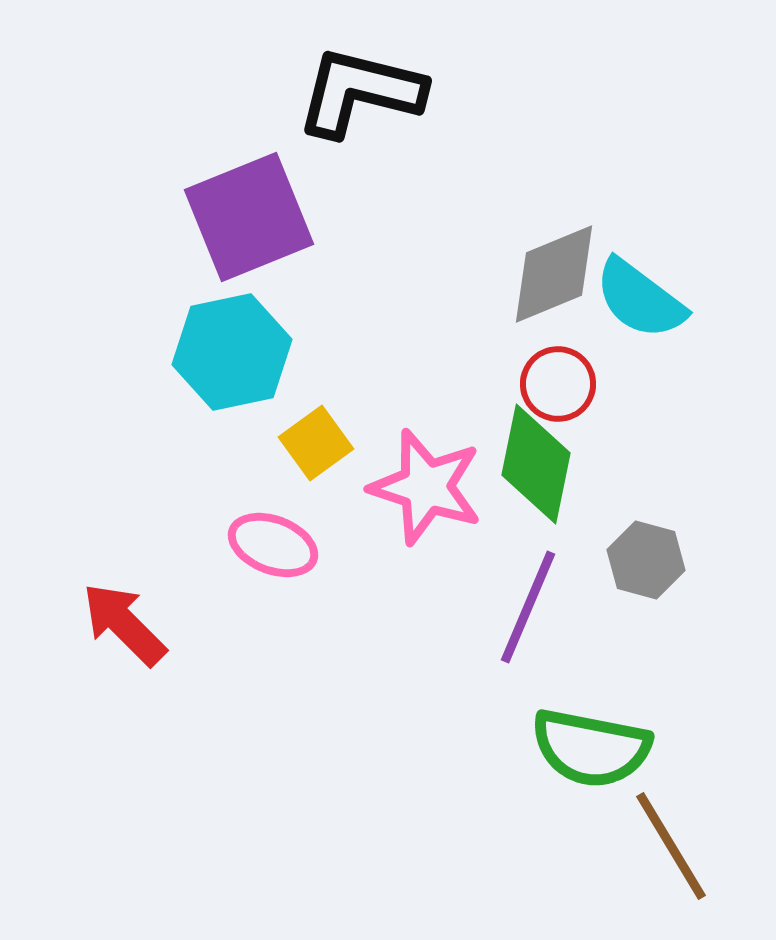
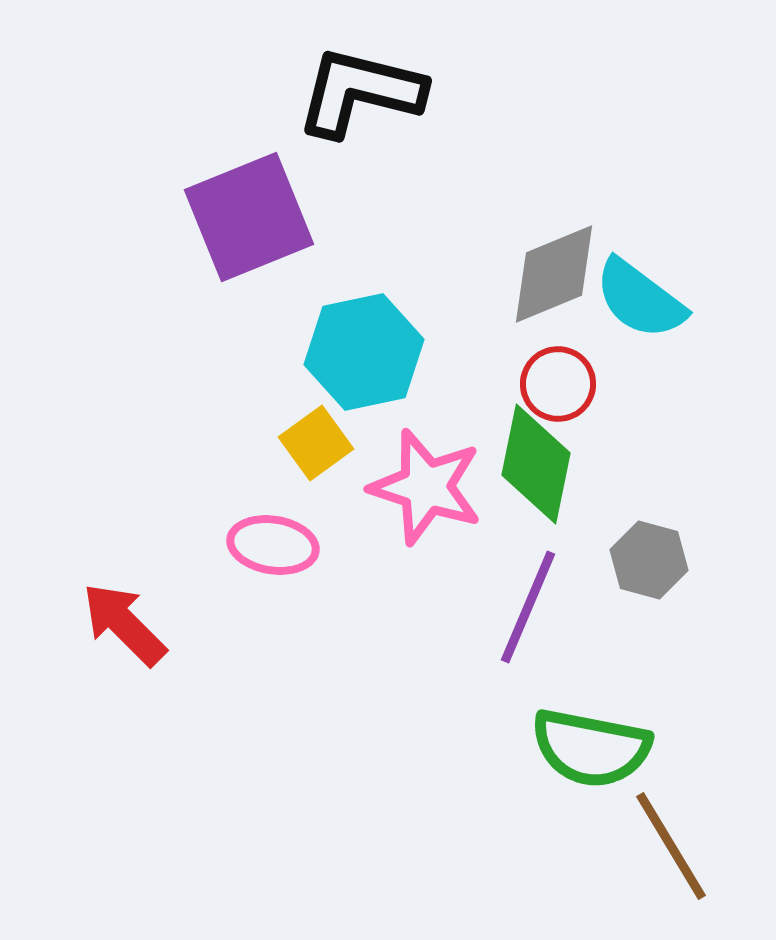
cyan hexagon: moved 132 px right
pink ellipse: rotated 12 degrees counterclockwise
gray hexagon: moved 3 px right
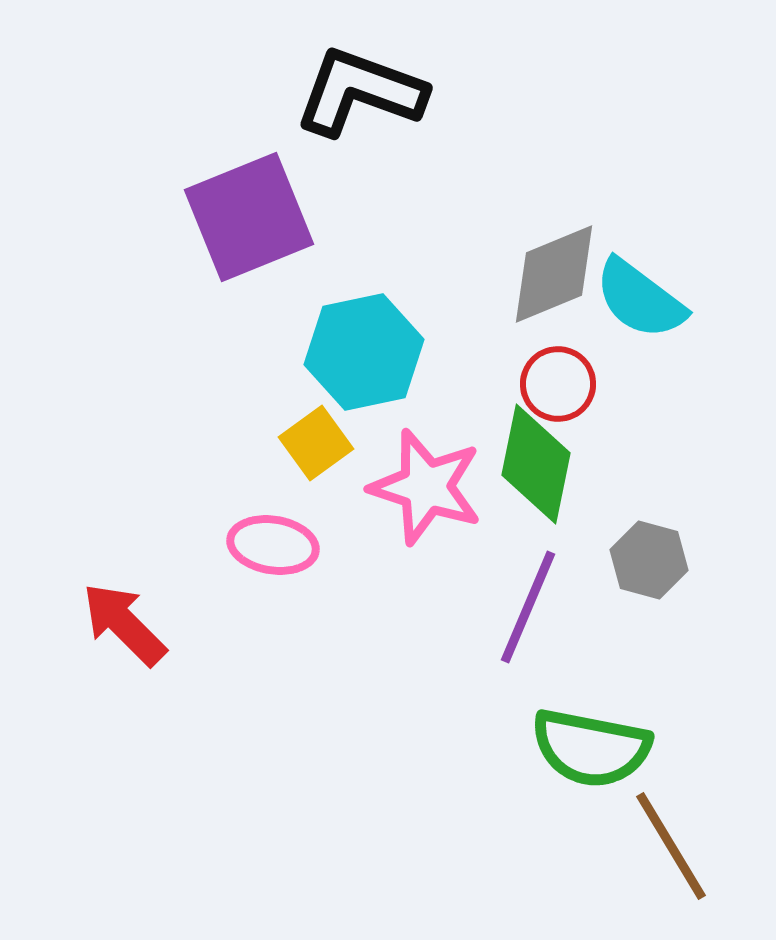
black L-shape: rotated 6 degrees clockwise
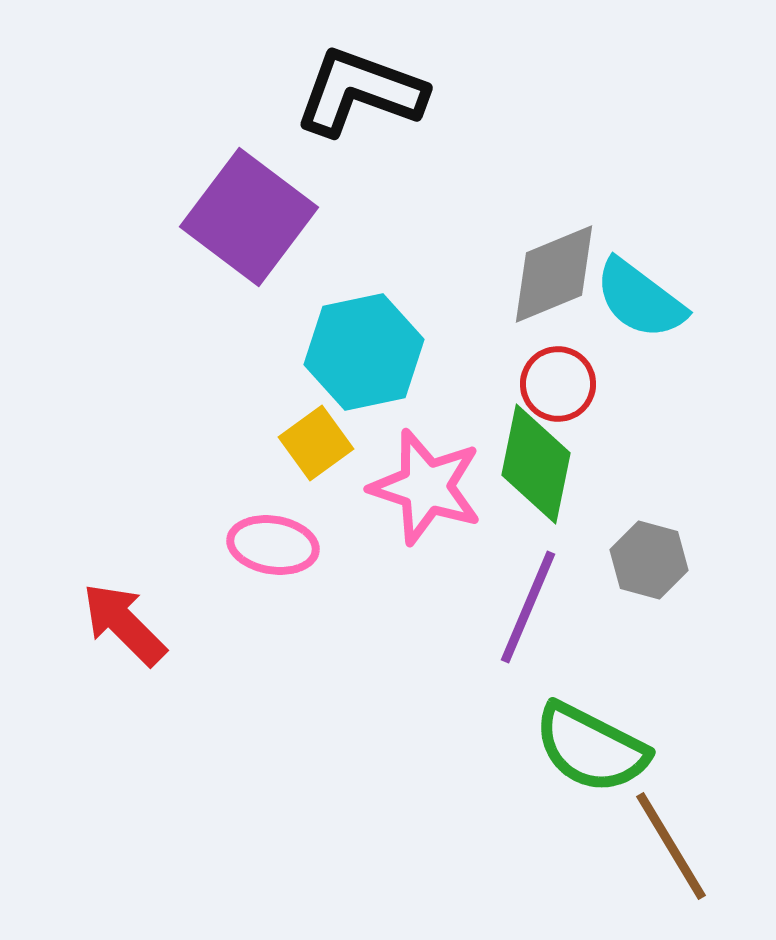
purple square: rotated 31 degrees counterclockwise
green semicircle: rotated 16 degrees clockwise
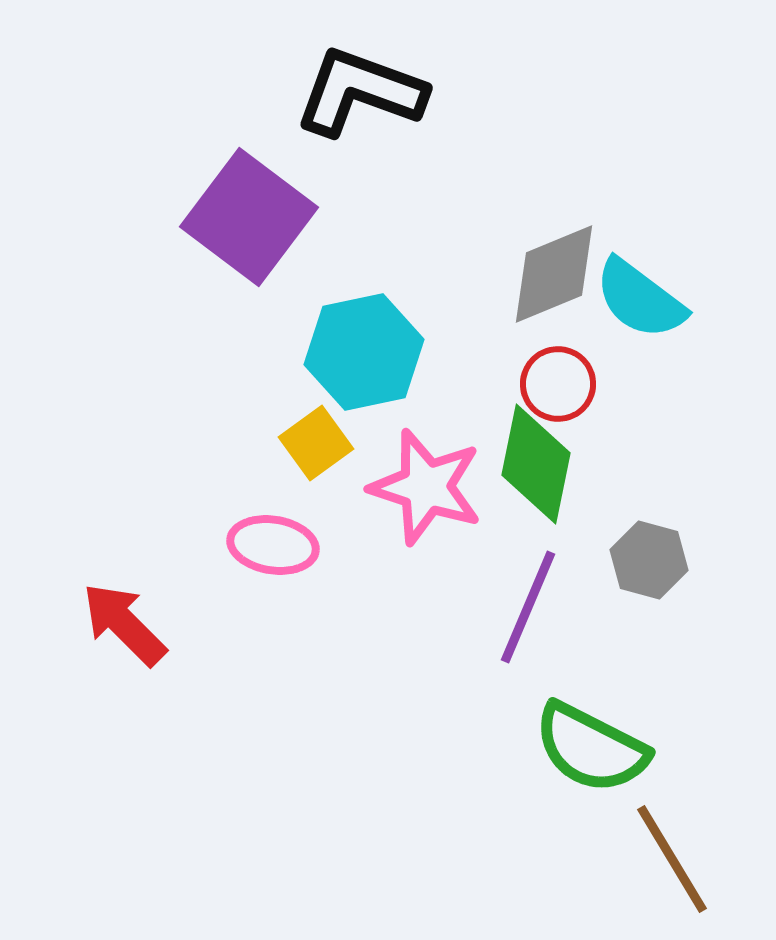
brown line: moved 1 px right, 13 px down
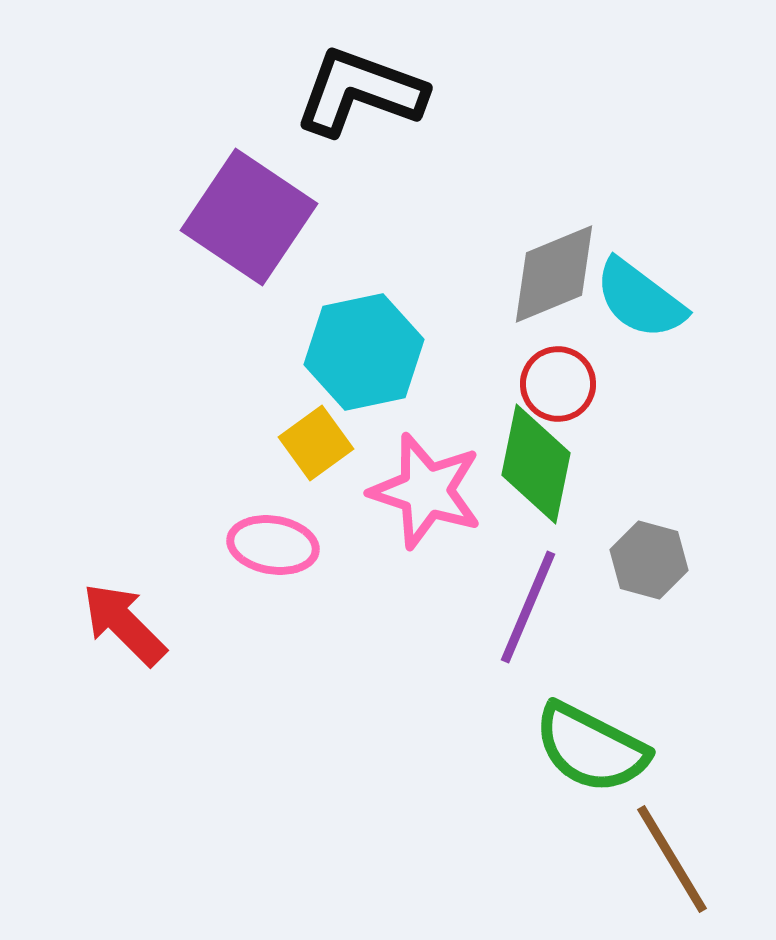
purple square: rotated 3 degrees counterclockwise
pink star: moved 4 px down
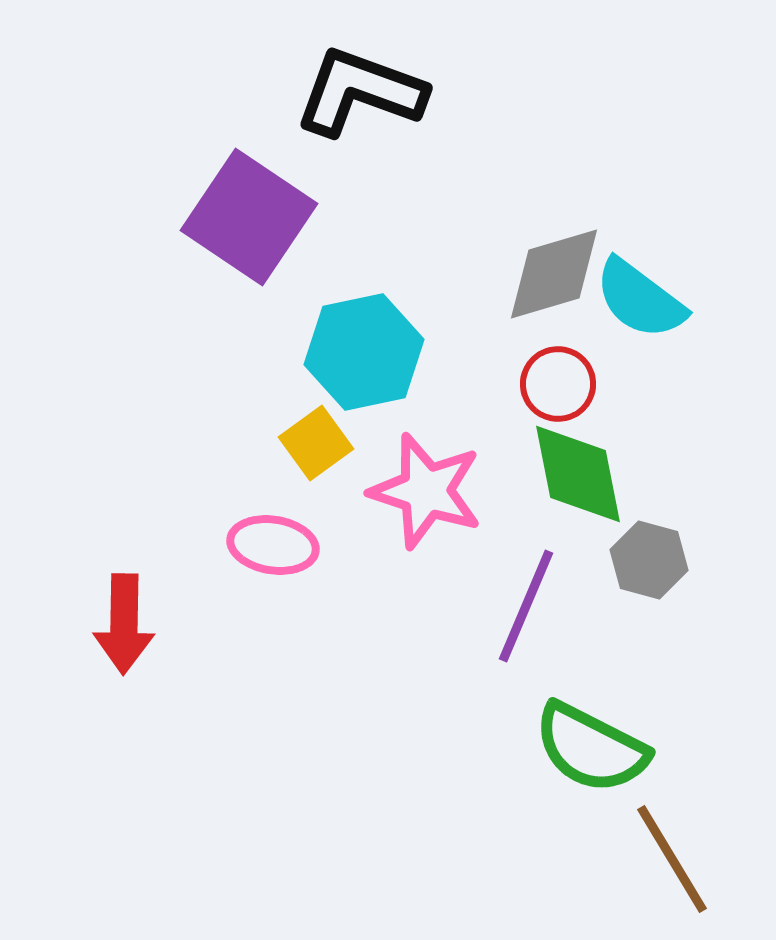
gray diamond: rotated 6 degrees clockwise
green diamond: moved 42 px right, 10 px down; rotated 23 degrees counterclockwise
purple line: moved 2 px left, 1 px up
red arrow: rotated 134 degrees counterclockwise
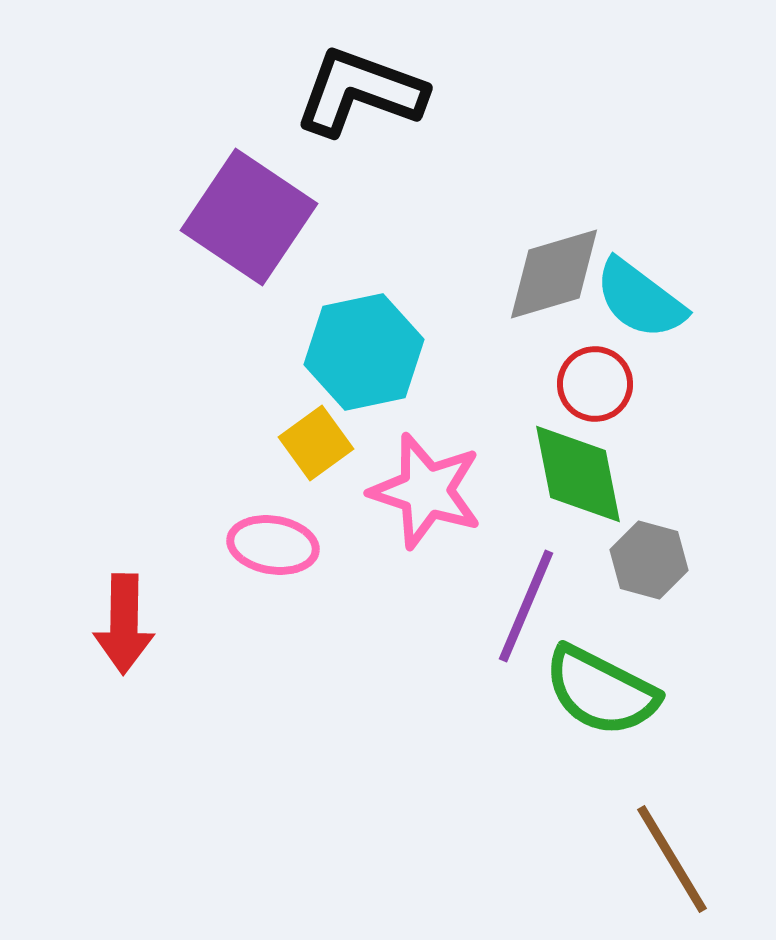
red circle: moved 37 px right
green semicircle: moved 10 px right, 57 px up
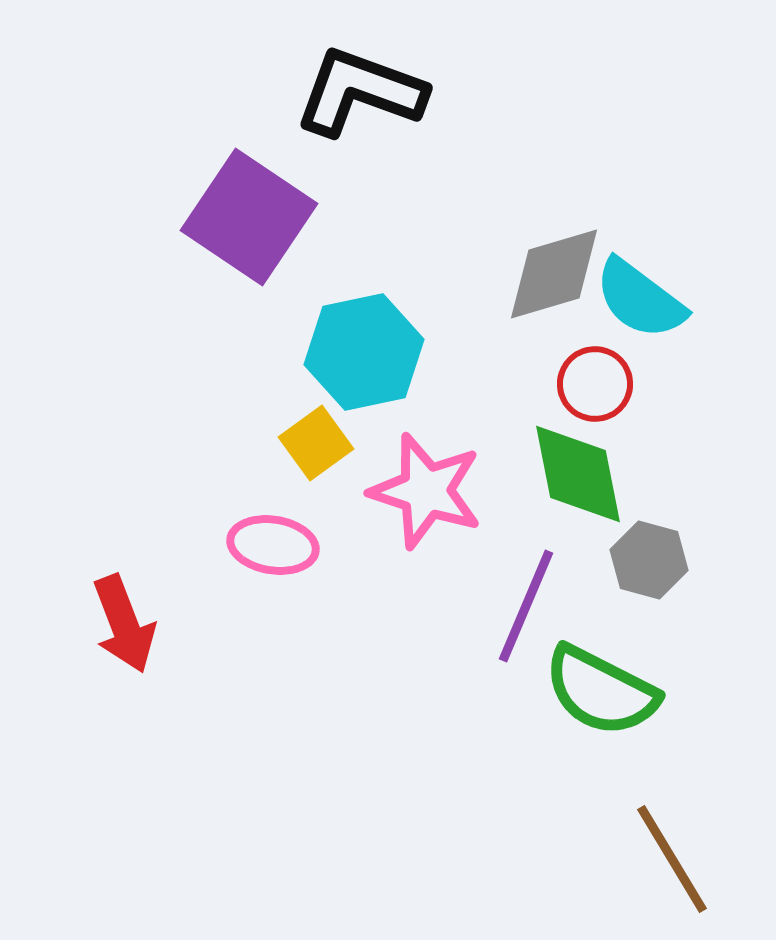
red arrow: rotated 22 degrees counterclockwise
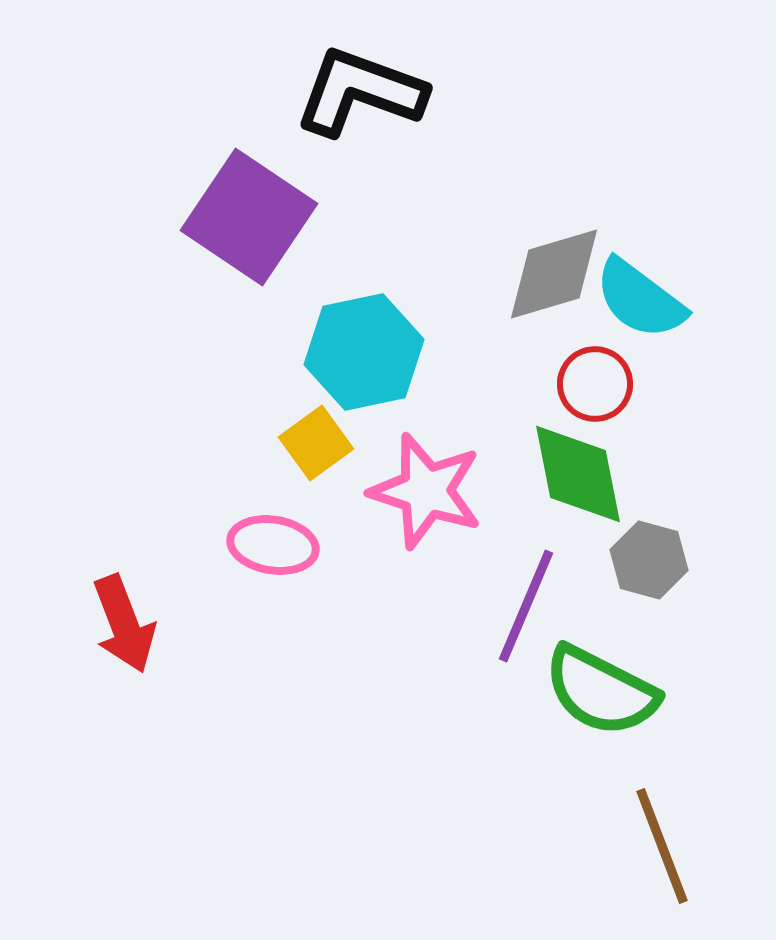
brown line: moved 10 px left, 13 px up; rotated 10 degrees clockwise
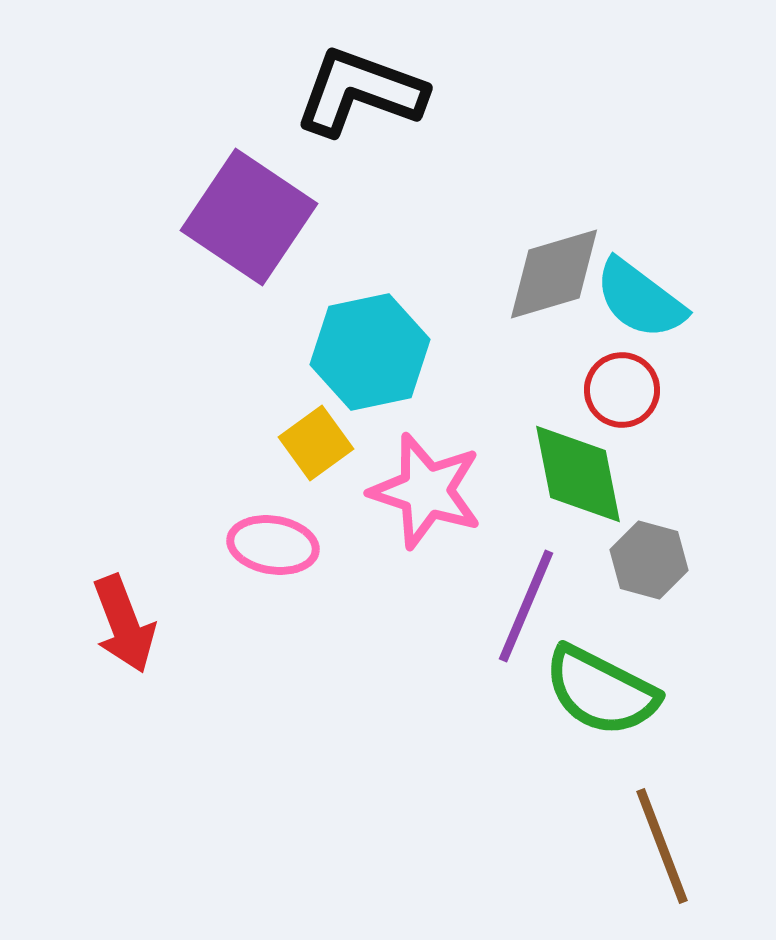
cyan hexagon: moved 6 px right
red circle: moved 27 px right, 6 px down
